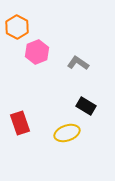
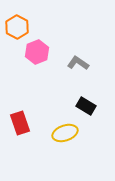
yellow ellipse: moved 2 px left
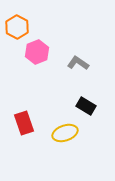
red rectangle: moved 4 px right
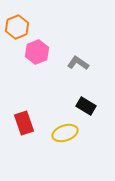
orange hexagon: rotated 10 degrees clockwise
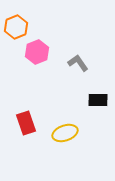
orange hexagon: moved 1 px left
gray L-shape: rotated 20 degrees clockwise
black rectangle: moved 12 px right, 6 px up; rotated 30 degrees counterclockwise
red rectangle: moved 2 px right
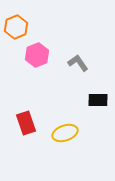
pink hexagon: moved 3 px down
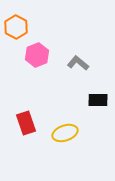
orange hexagon: rotated 10 degrees counterclockwise
gray L-shape: rotated 15 degrees counterclockwise
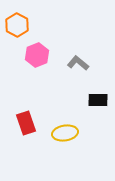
orange hexagon: moved 1 px right, 2 px up
yellow ellipse: rotated 10 degrees clockwise
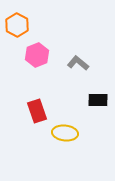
red rectangle: moved 11 px right, 12 px up
yellow ellipse: rotated 15 degrees clockwise
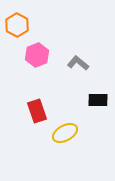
yellow ellipse: rotated 35 degrees counterclockwise
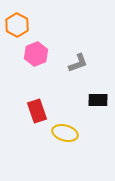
pink hexagon: moved 1 px left, 1 px up
gray L-shape: rotated 120 degrees clockwise
yellow ellipse: rotated 45 degrees clockwise
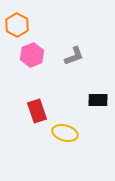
pink hexagon: moved 4 px left, 1 px down
gray L-shape: moved 4 px left, 7 px up
